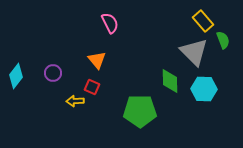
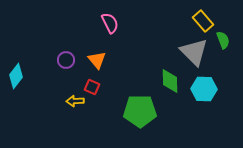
purple circle: moved 13 px right, 13 px up
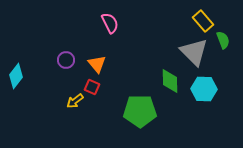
orange triangle: moved 4 px down
yellow arrow: rotated 36 degrees counterclockwise
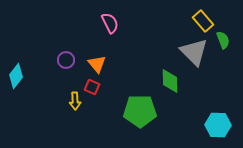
cyan hexagon: moved 14 px right, 36 px down
yellow arrow: rotated 54 degrees counterclockwise
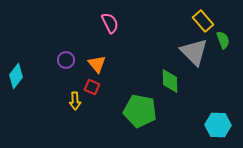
green pentagon: rotated 12 degrees clockwise
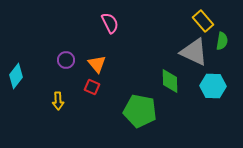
green semicircle: moved 1 px left, 1 px down; rotated 30 degrees clockwise
gray triangle: rotated 20 degrees counterclockwise
yellow arrow: moved 17 px left
cyan hexagon: moved 5 px left, 39 px up
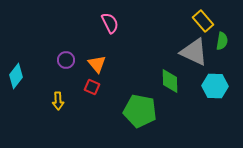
cyan hexagon: moved 2 px right
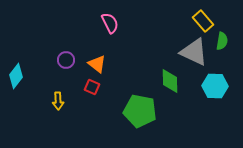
orange triangle: rotated 12 degrees counterclockwise
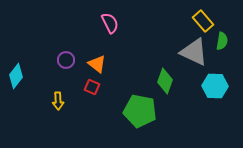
green diamond: moved 5 px left; rotated 20 degrees clockwise
